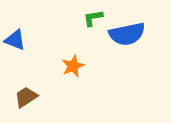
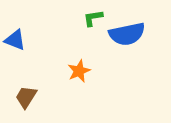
orange star: moved 6 px right, 5 px down
brown trapezoid: rotated 25 degrees counterclockwise
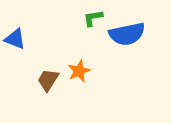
blue triangle: moved 1 px up
brown trapezoid: moved 22 px right, 17 px up
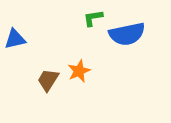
blue triangle: rotated 35 degrees counterclockwise
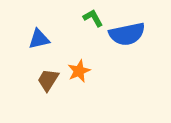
green L-shape: rotated 70 degrees clockwise
blue triangle: moved 24 px right
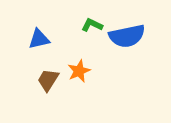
green L-shape: moved 1 px left, 7 px down; rotated 35 degrees counterclockwise
blue semicircle: moved 2 px down
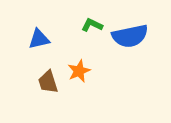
blue semicircle: moved 3 px right
brown trapezoid: moved 2 px down; rotated 50 degrees counterclockwise
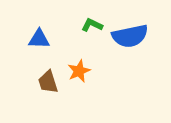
blue triangle: rotated 15 degrees clockwise
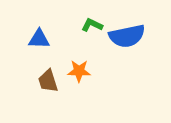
blue semicircle: moved 3 px left
orange star: rotated 25 degrees clockwise
brown trapezoid: moved 1 px up
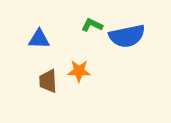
brown trapezoid: rotated 15 degrees clockwise
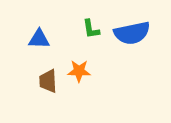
green L-shape: moved 1 px left, 4 px down; rotated 125 degrees counterclockwise
blue semicircle: moved 5 px right, 3 px up
